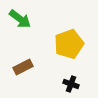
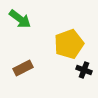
brown rectangle: moved 1 px down
black cross: moved 13 px right, 14 px up
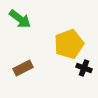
black cross: moved 2 px up
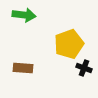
green arrow: moved 4 px right, 4 px up; rotated 30 degrees counterclockwise
brown rectangle: rotated 30 degrees clockwise
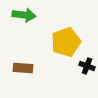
yellow pentagon: moved 3 px left, 2 px up
black cross: moved 3 px right, 2 px up
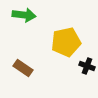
yellow pentagon: rotated 8 degrees clockwise
brown rectangle: rotated 30 degrees clockwise
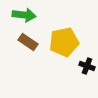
yellow pentagon: moved 2 px left
brown rectangle: moved 5 px right, 26 px up
